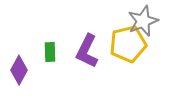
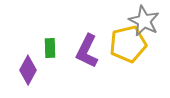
gray star: moved 1 px right; rotated 24 degrees counterclockwise
green rectangle: moved 4 px up
purple diamond: moved 9 px right
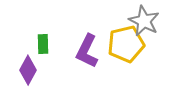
yellow pentagon: moved 2 px left
green rectangle: moved 7 px left, 4 px up
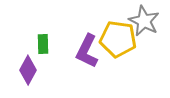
yellow pentagon: moved 8 px left, 5 px up; rotated 21 degrees clockwise
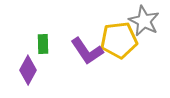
yellow pentagon: moved 1 px right, 1 px down; rotated 15 degrees counterclockwise
purple L-shape: rotated 60 degrees counterclockwise
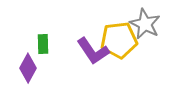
gray star: moved 1 px right, 3 px down
purple L-shape: moved 6 px right
purple diamond: moved 2 px up
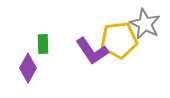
purple L-shape: moved 1 px left
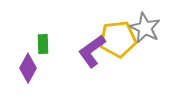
gray star: moved 4 px down
yellow pentagon: moved 1 px left, 1 px up
purple L-shape: rotated 88 degrees clockwise
